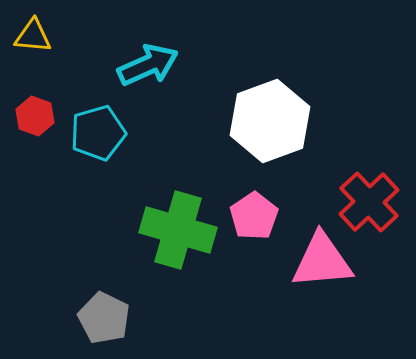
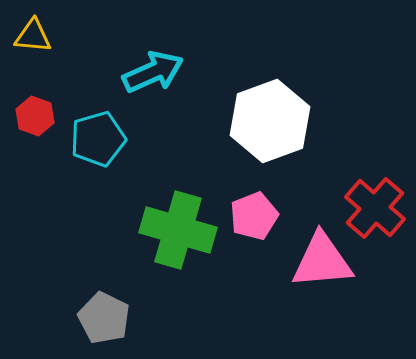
cyan arrow: moved 5 px right, 7 px down
cyan pentagon: moved 6 px down
red cross: moved 6 px right, 6 px down; rotated 6 degrees counterclockwise
pink pentagon: rotated 12 degrees clockwise
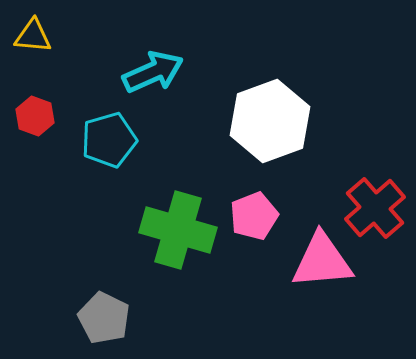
cyan pentagon: moved 11 px right, 1 px down
red cross: rotated 8 degrees clockwise
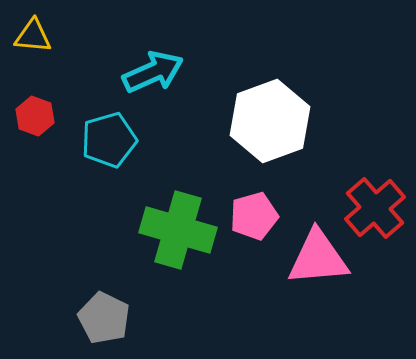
pink pentagon: rotated 6 degrees clockwise
pink triangle: moved 4 px left, 3 px up
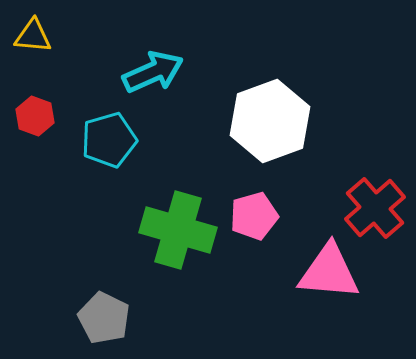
pink triangle: moved 11 px right, 14 px down; rotated 10 degrees clockwise
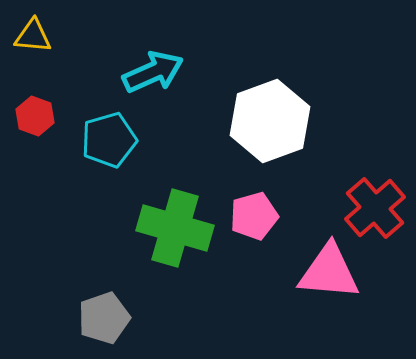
green cross: moved 3 px left, 2 px up
gray pentagon: rotated 27 degrees clockwise
